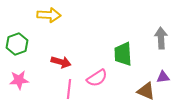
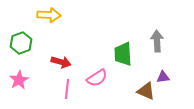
gray arrow: moved 4 px left, 3 px down
green hexagon: moved 4 px right, 1 px up
pink star: rotated 24 degrees counterclockwise
pink line: moved 2 px left
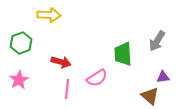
gray arrow: rotated 145 degrees counterclockwise
brown triangle: moved 4 px right, 5 px down; rotated 18 degrees clockwise
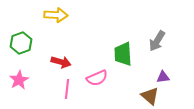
yellow arrow: moved 7 px right
pink semicircle: rotated 10 degrees clockwise
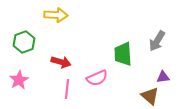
green hexagon: moved 3 px right, 1 px up
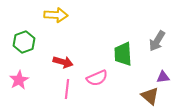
red arrow: moved 2 px right
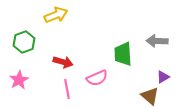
yellow arrow: rotated 25 degrees counterclockwise
gray arrow: rotated 60 degrees clockwise
purple triangle: rotated 24 degrees counterclockwise
pink line: rotated 18 degrees counterclockwise
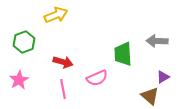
pink line: moved 4 px left
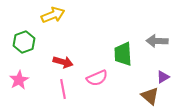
yellow arrow: moved 3 px left
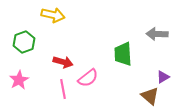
yellow arrow: rotated 35 degrees clockwise
gray arrow: moved 7 px up
pink semicircle: moved 9 px left; rotated 15 degrees counterclockwise
